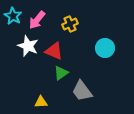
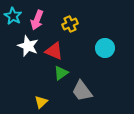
pink arrow: rotated 18 degrees counterclockwise
yellow triangle: rotated 40 degrees counterclockwise
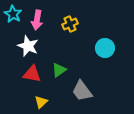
cyan star: moved 2 px up
pink arrow: rotated 12 degrees counterclockwise
red triangle: moved 22 px left, 23 px down; rotated 12 degrees counterclockwise
green triangle: moved 2 px left, 3 px up
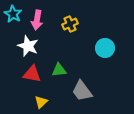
green triangle: rotated 28 degrees clockwise
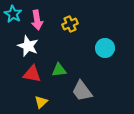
pink arrow: rotated 18 degrees counterclockwise
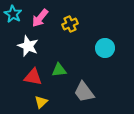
pink arrow: moved 3 px right, 2 px up; rotated 48 degrees clockwise
red triangle: moved 1 px right, 3 px down
gray trapezoid: moved 2 px right, 1 px down
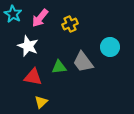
cyan circle: moved 5 px right, 1 px up
green triangle: moved 3 px up
gray trapezoid: moved 1 px left, 30 px up
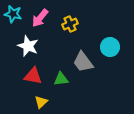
cyan star: rotated 18 degrees counterclockwise
green triangle: moved 2 px right, 12 px down
red triangle: moved 1 px up
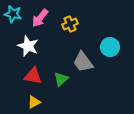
green triangle: rotated 35 degrees counterclockwise
yellow triangle: moved 7 px left; rotated 16 degrees clockwise
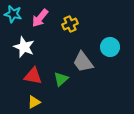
white star: moved 4 px left, 1 px down
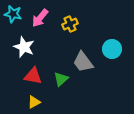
cyan circle: moved 2 px right, 2 px down
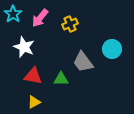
cyan star: rotated 24 degrees clockwise
green triangle: rotated 42 degrees clockwise
